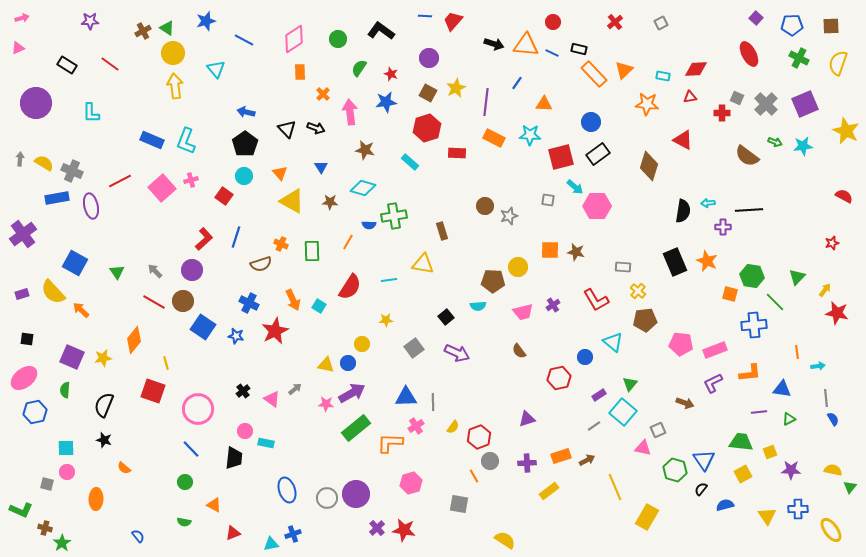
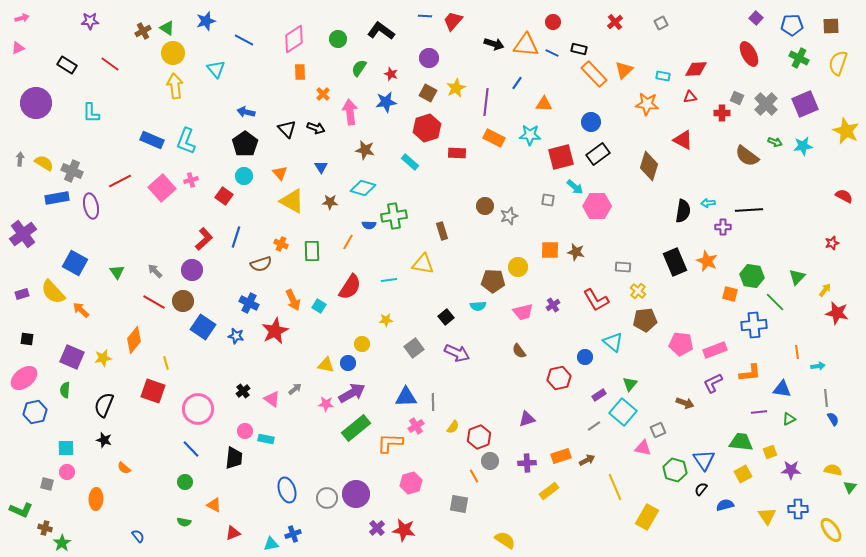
cyan rectangle at (266, 443): moved 4 px up
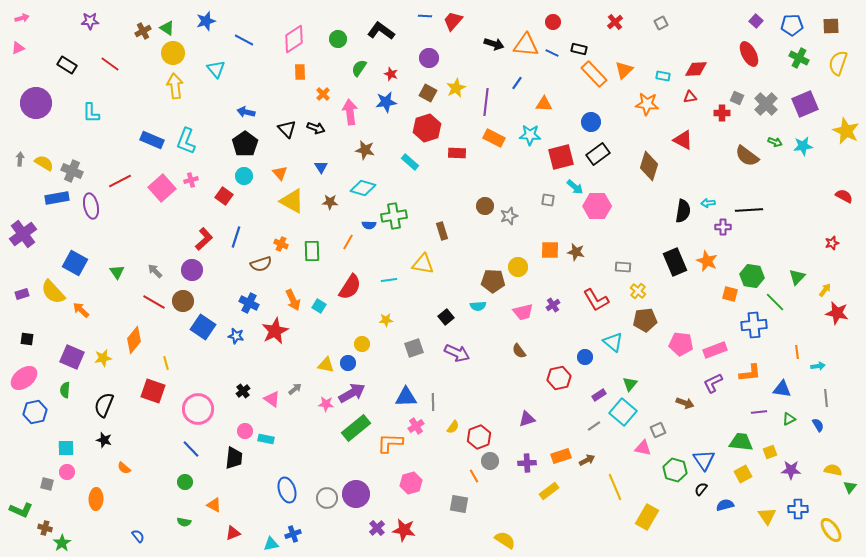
purple square at (756, 18): moved 3 px down
gray square at (414, 348): rotated 18 degrees clockwise
blue semicircle at (833, 419): moved 15 px left, 6 px down
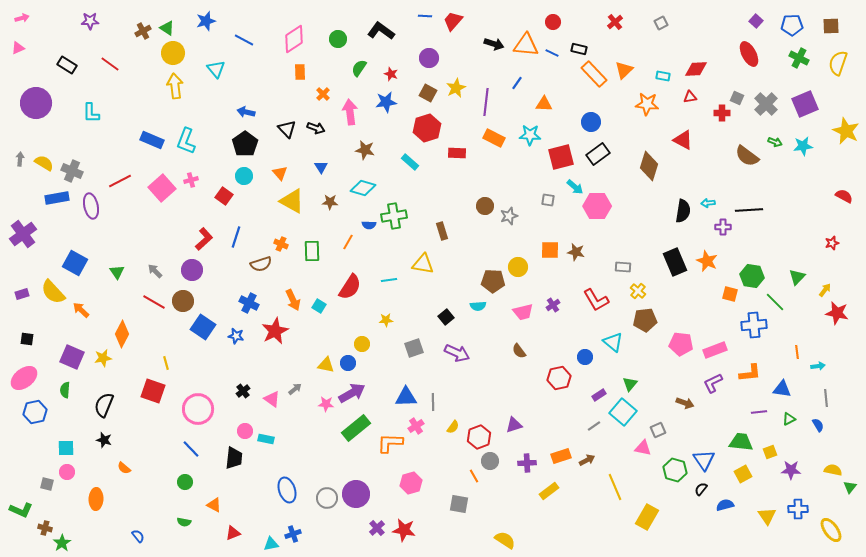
orange diamond at (134, 340): moved 12 px left, 6 px up; rotated 12 degrees counterclockwise
purple triangle at (527, 419): moved 13 px left, 6 px down
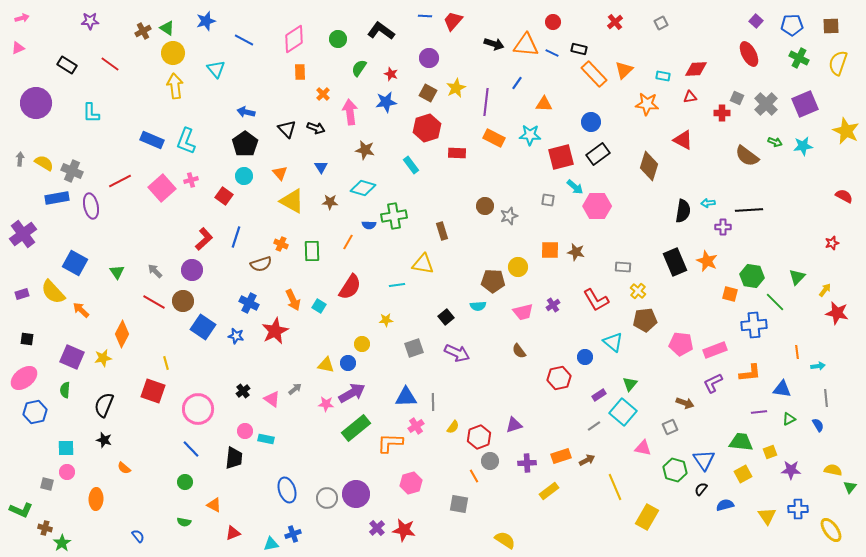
cyan rectangle at (410, 162): moved 1 px right, 3 px down; rotated 12 degrees clockwise
cyan line at (389, 280): moved 8 px right, 5 px down
gray square at (658, 430): moved 12 px right, 3 px up
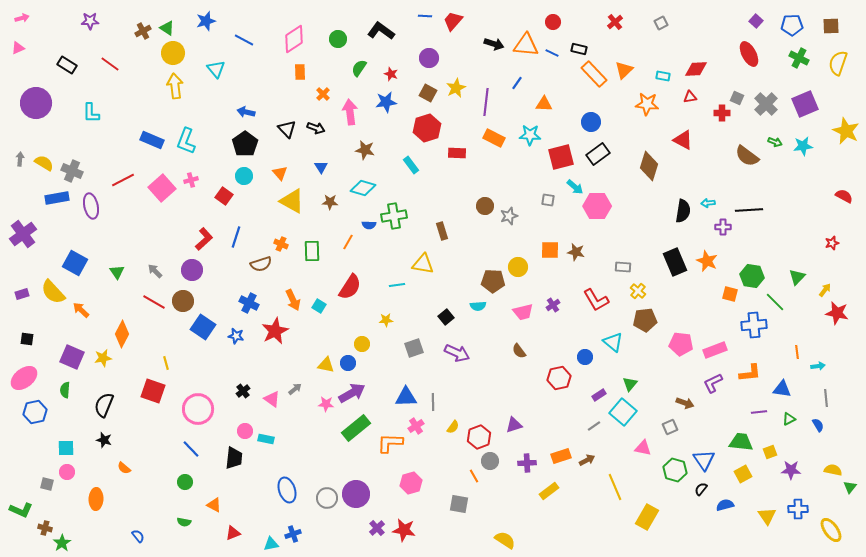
red line at (120, 181): moved 3 px right, 1 px up
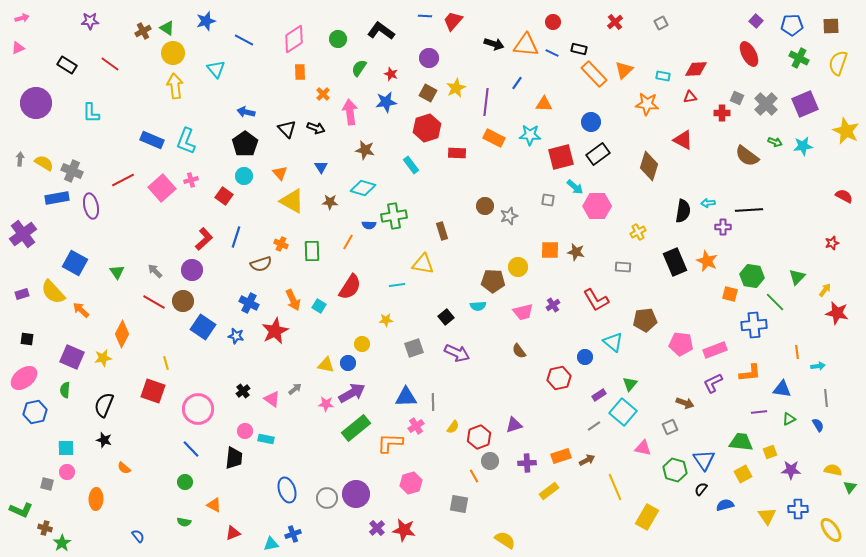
yellow cross at (638, 291): moved 59 px up; rotated 21 degrees clockwise
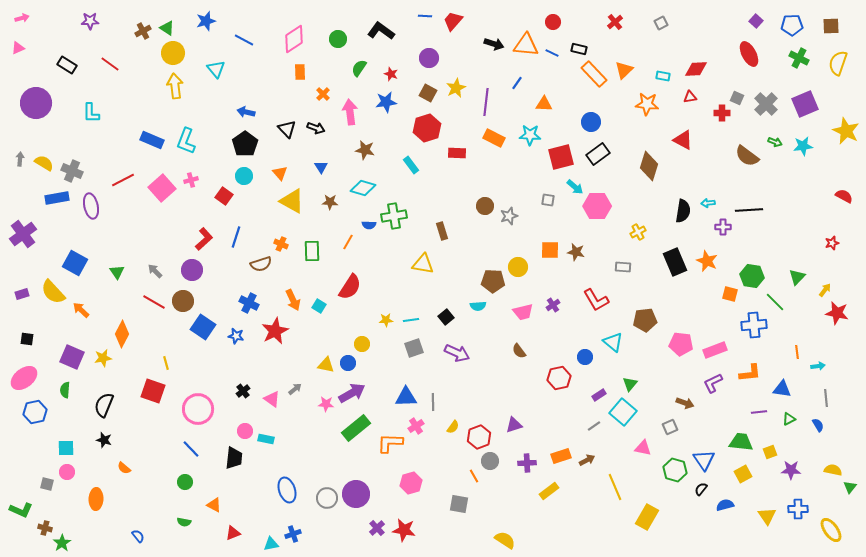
cyan line at (397, 285): moved 14 px right, 35 px down
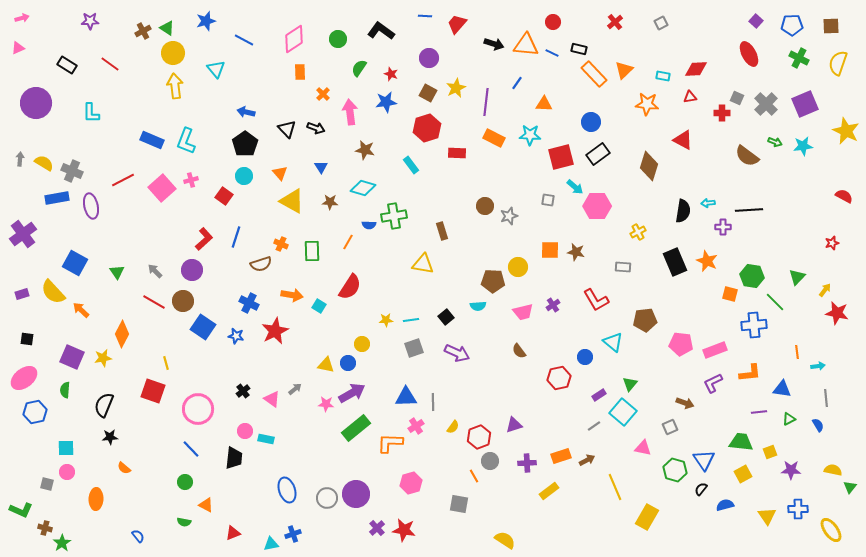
red trapezoid at (453, 21): moved 4 px right, 3 px down
orange arrow at (293, 300): moved 1 px left, 5 px up; rotated 55 degrees counterclockwise
black star at (104, 440): moved 6 px right, 3 px up; rotated 21 degrees counterclockwise
orange triangle at (214, 505): moved 8 px left
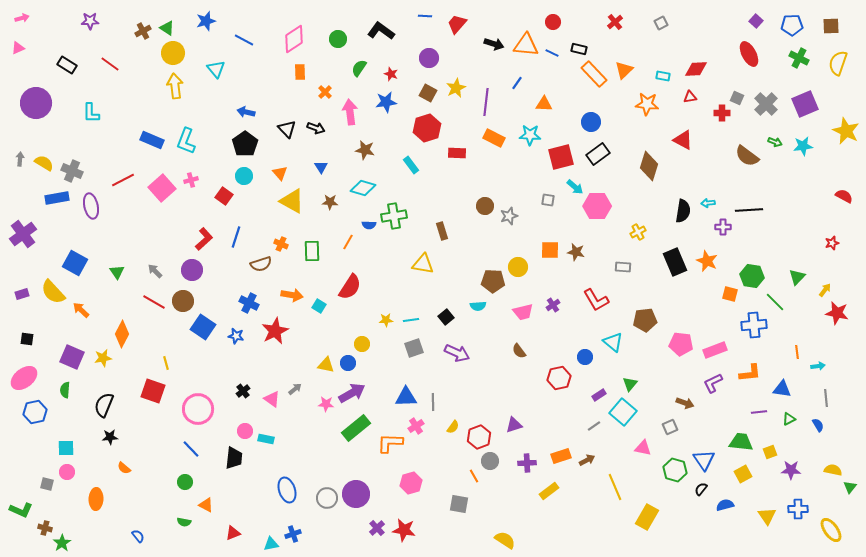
orange cross at (323, 94): moved 2 px right, 2 px up
